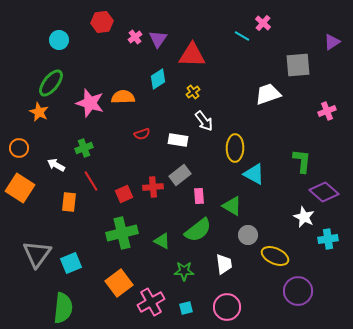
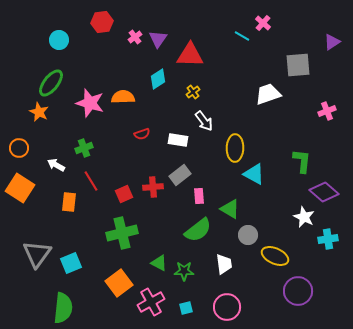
red triangle at (192, 55): moved 2 px left
green triangle at (232, 206): moved 2 px left, 3 px down
green triangle at (162, 241): moved 3 px left, 22 px down
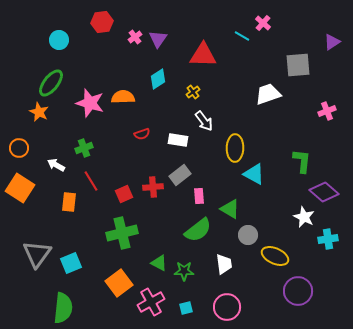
red triangle at (190, 55): moved 13 px right
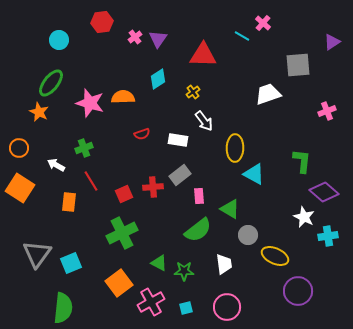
green cross at (122, 233): rotated 12 degrees counterclockwise
cyan cross at (328, 239): moved 3 px up
